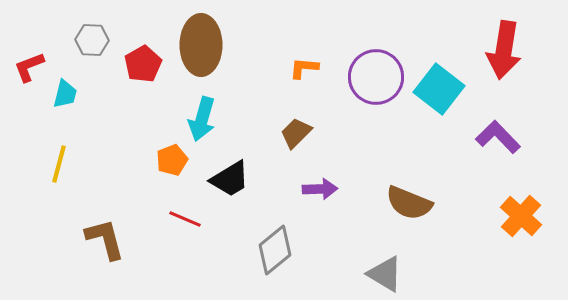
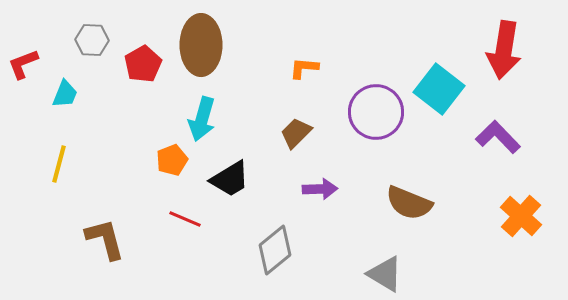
red L-shape: moved 6 px left, 3 px up
purple circle: moved 35 px down
cyan trapezoid: rotated 8 degrees clockwise
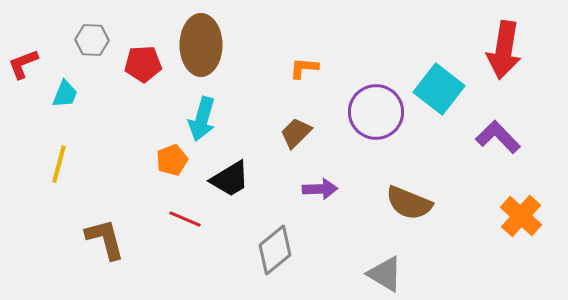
red pentagon: rotated 27 degrees clockwise
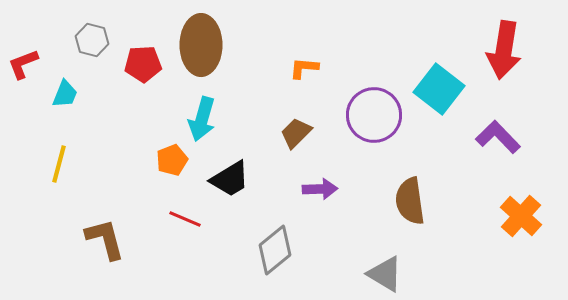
gray hexagon: rotated 12 degrees clockwise
purple circle: moved 2 px left, 3 px down
brown semicircle: moved 1 px right, 2 px up; rotated 60 degrees clockwise
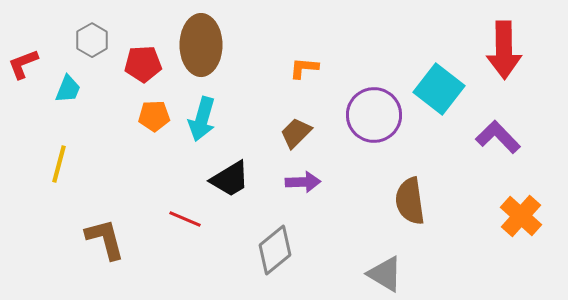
gray hexagon: rotated 16 degrees clockwise
red arrow: rotated 10 degrees counterclockwise
cyan trapezoid: moved 3 px right, 5 px up
orange pentagon: moved 18 px left, 44 px up; rotated 20 degrees clockwise
purple arrow: moved 17 px left, 7 px up
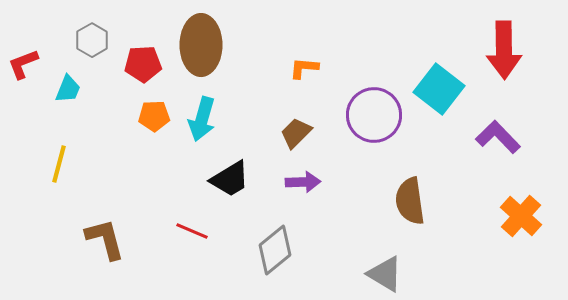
red line: moved 7 px right, 12 px down
